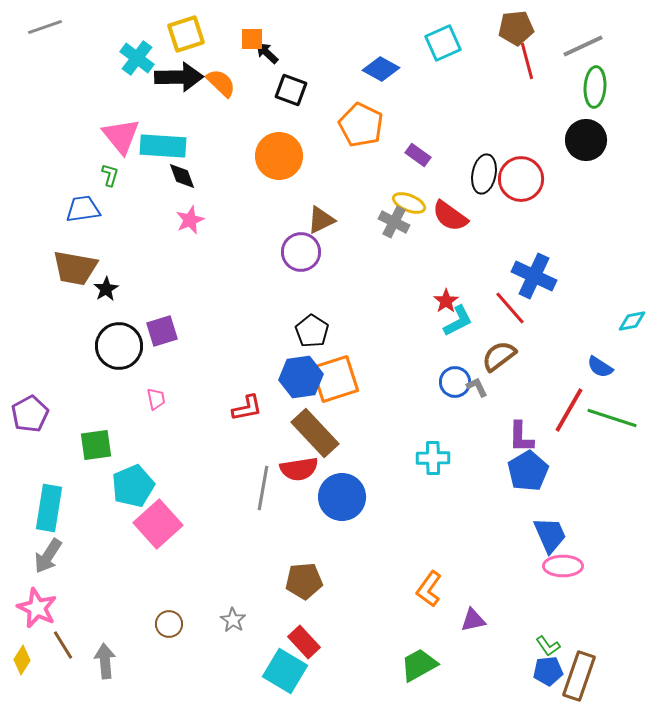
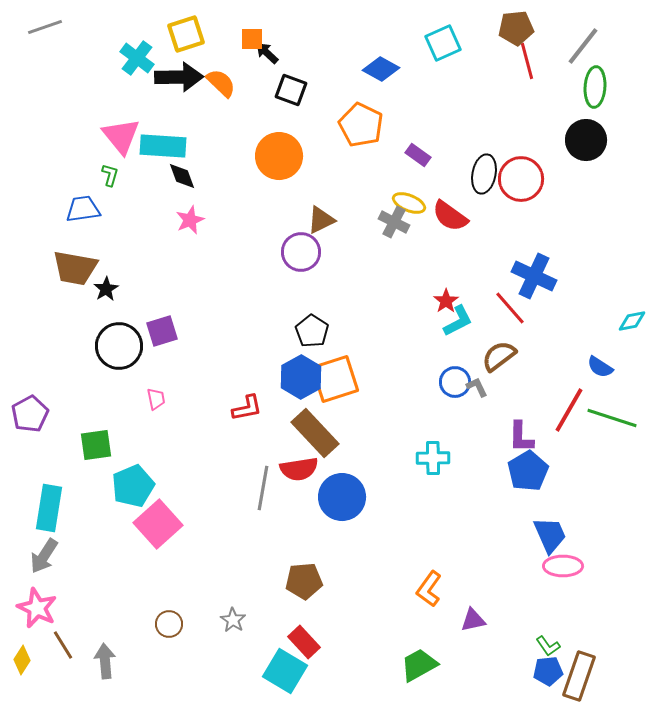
gray line at (583, 46): rotated 27 degrees counterclockwise
blue hexagon at (301, 377): rotated 21 degrees counterclockwise
gray arrow at (48, 556): moved 4 px left
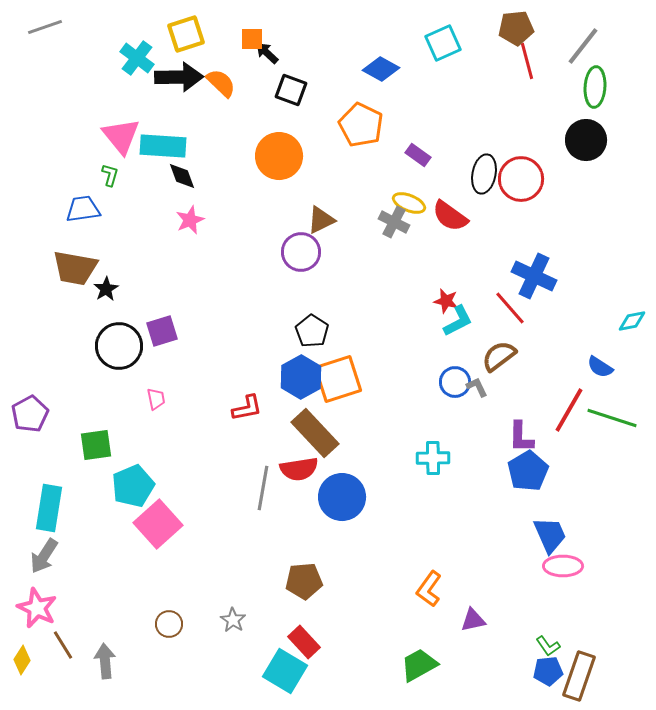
red star at (446, 301): rotated 25 degrees counterclockwise
orange square at (335, 379): moved 3 px right
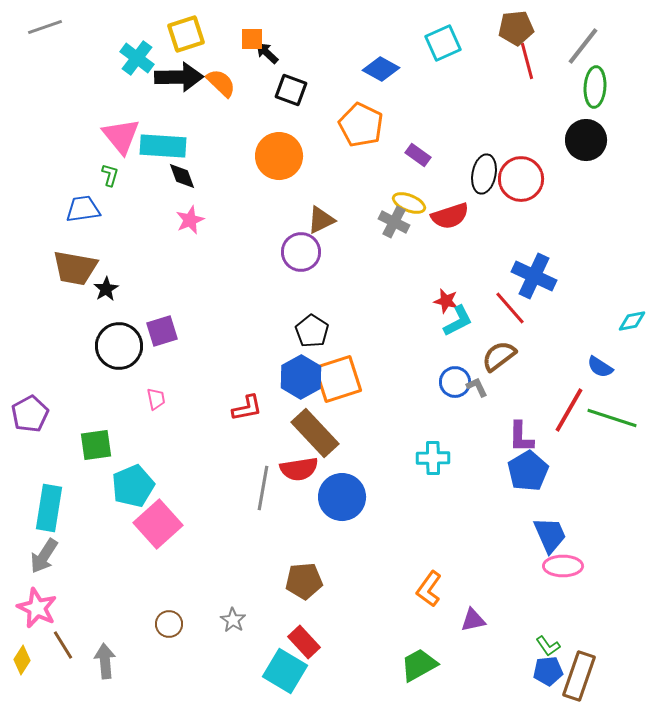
red semicircle at (450, 216): rotated 54 degrees counterclockwise
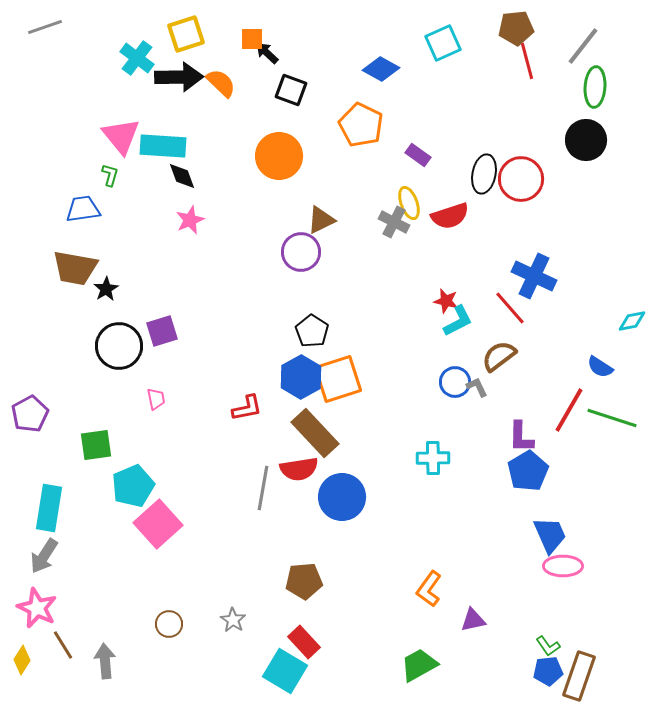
yellow ellipse at (409, 203): rotated 48 degrees clockwise
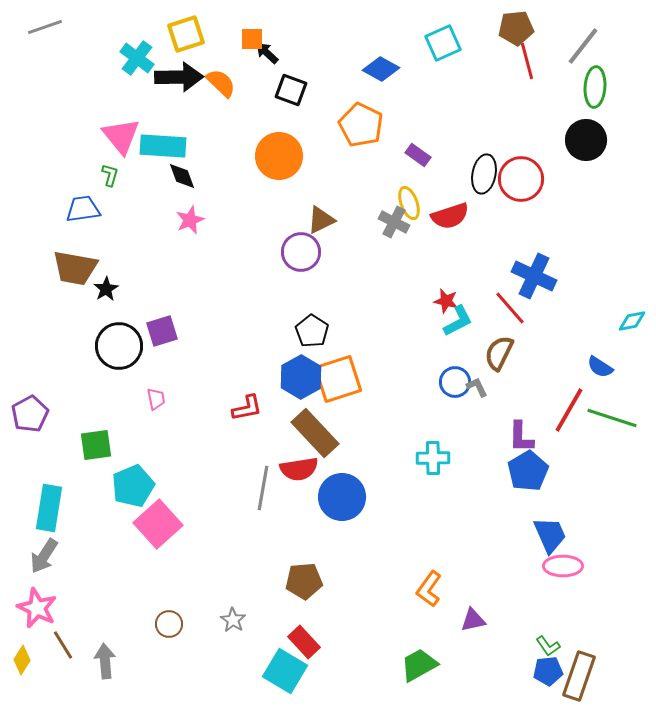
brown semicircle at (499, 356): moved 3 px up; rotated 27 degrees counterclockwise
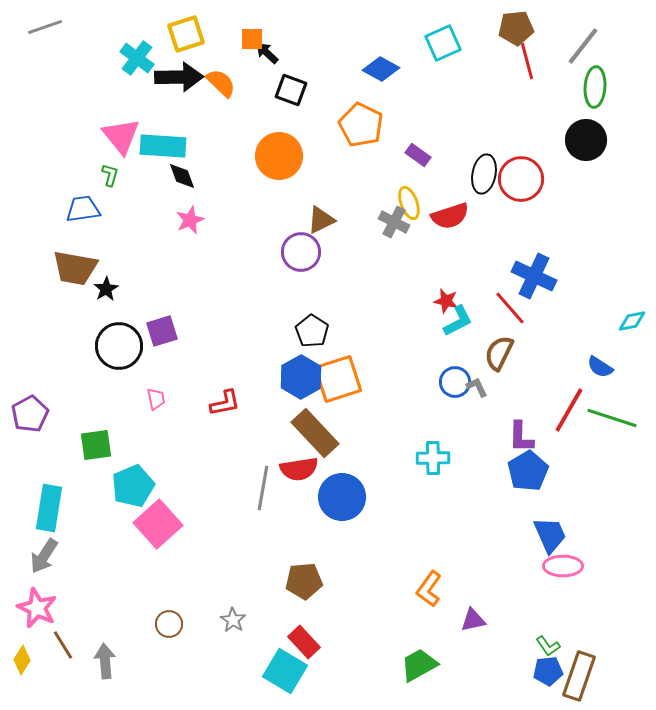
red L-shape at (247, 408): moved 22 px left, 5 px up
